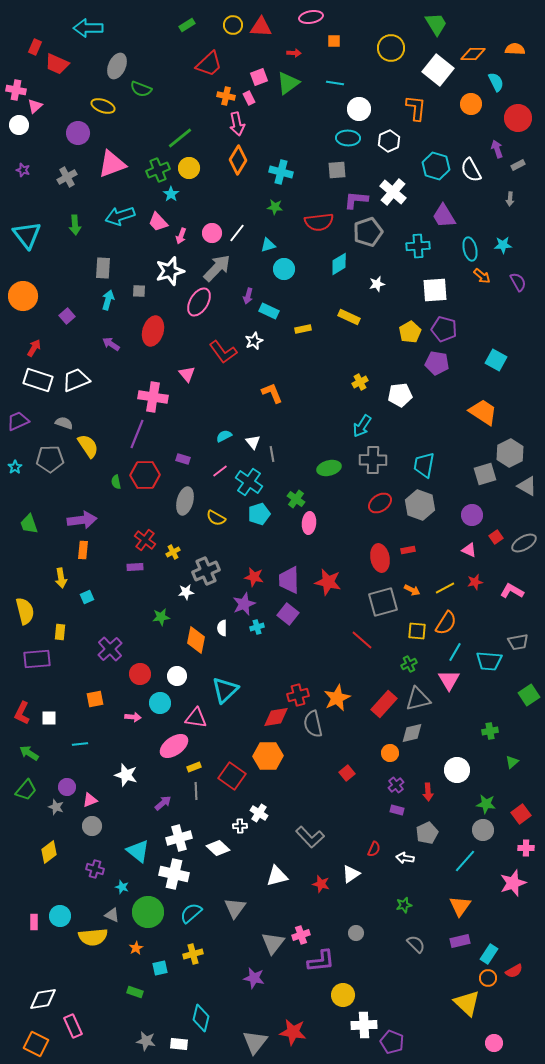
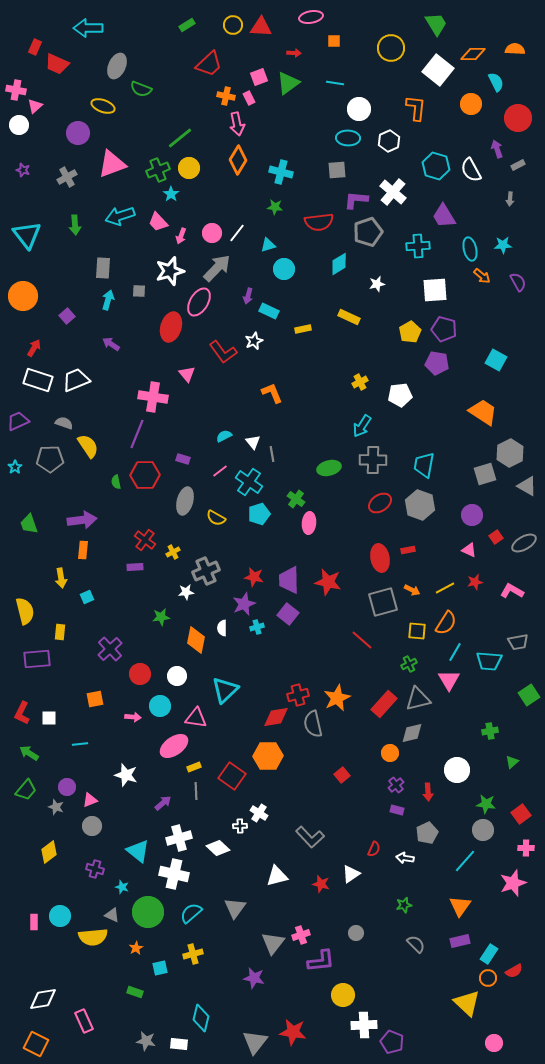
red ellipse at (153, 331): moved 18 px right, 4 px up
cyan circle at (160, 703): moved 3 px down
red square at (347, 773): moved 5 px left, 2 px down
pink rectangle at (73, 1026): moved 11 px right, 5 px up
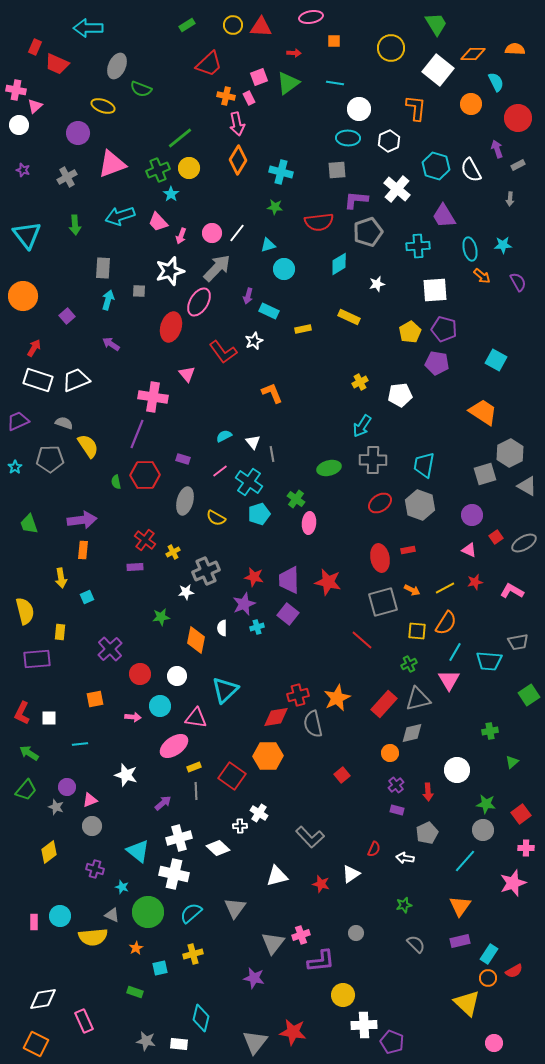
white cross at (393, 192): moved 4 px right, 3 px up
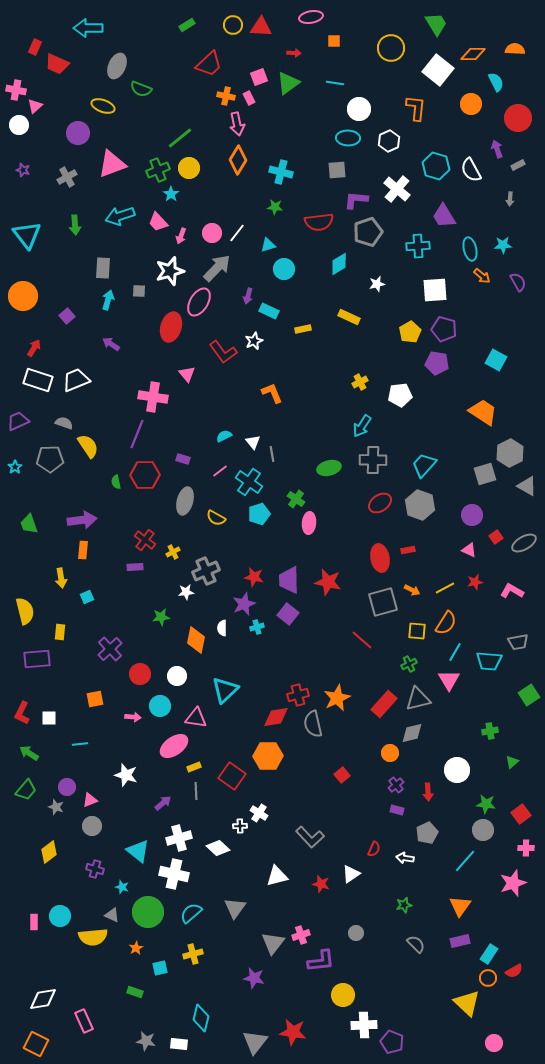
cyan trapezoid at (424, 465): rotated 32 degrees clockwise
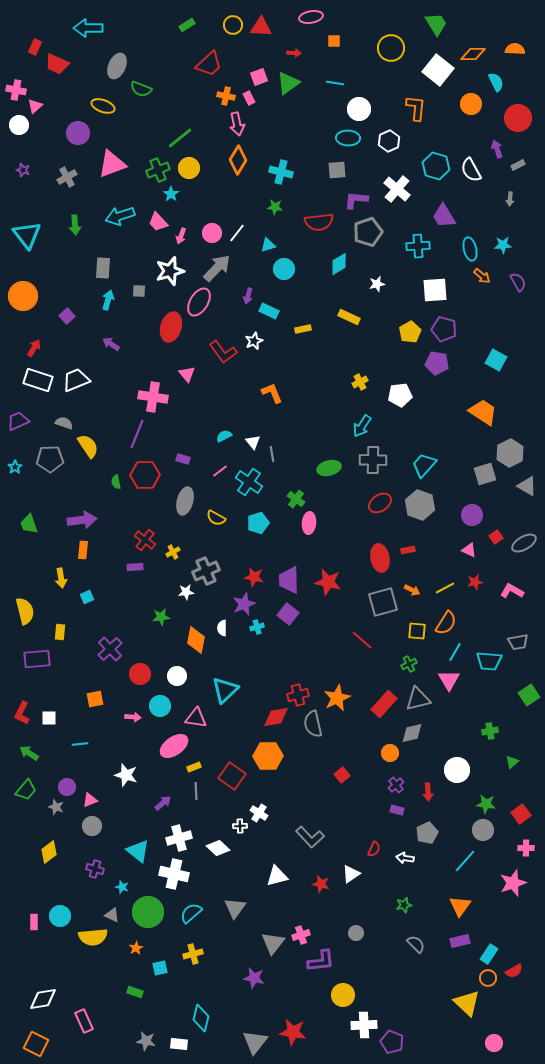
cyan pentagon at (259, 514): moved 1 px left, 9 px down
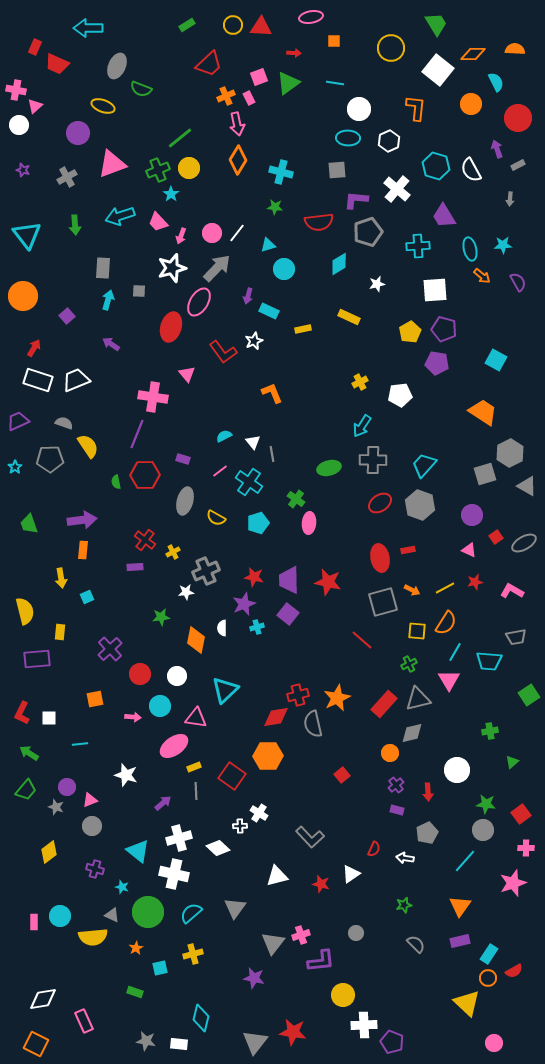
orange cross at (226, 96): rotated 36 degrees counterclockwise
white star at (170, 271): moved 2 px right, 3 px up
gray trapezoid at (518, 642): moved 2 px left, 5 px up
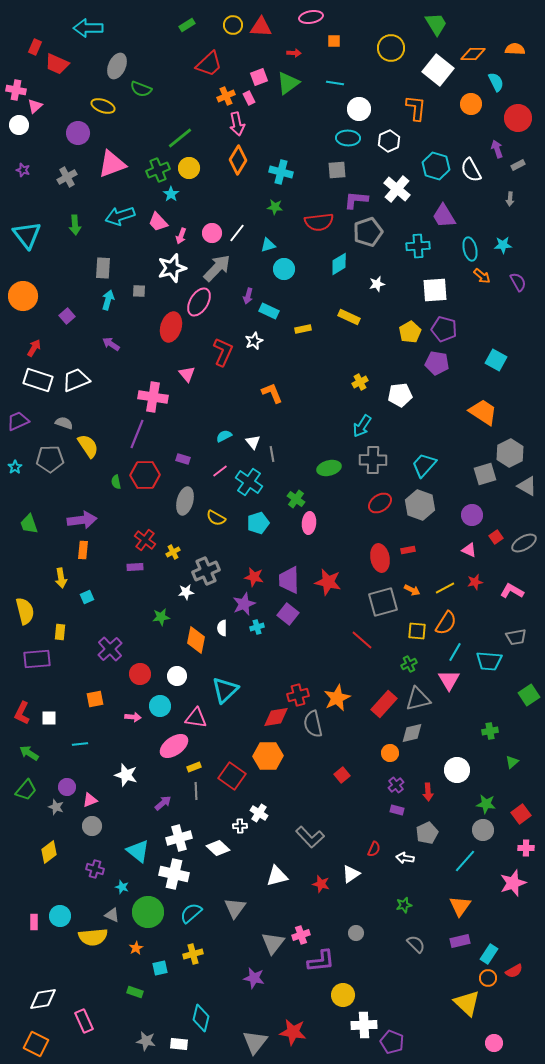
red L-shape at (223, 352): rotated 120 degrees counterclockwise
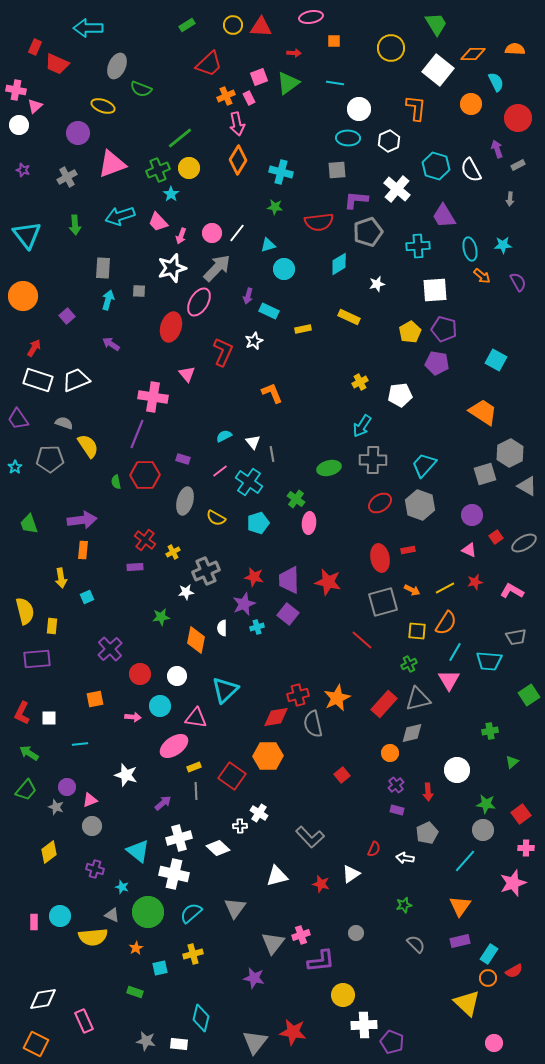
purple trapezoid at (18, 421): moved 2 px up; rotated 100 degrees counterclockwise
yellow rectangle at (60, 632): moved 8 px left, 6 px up
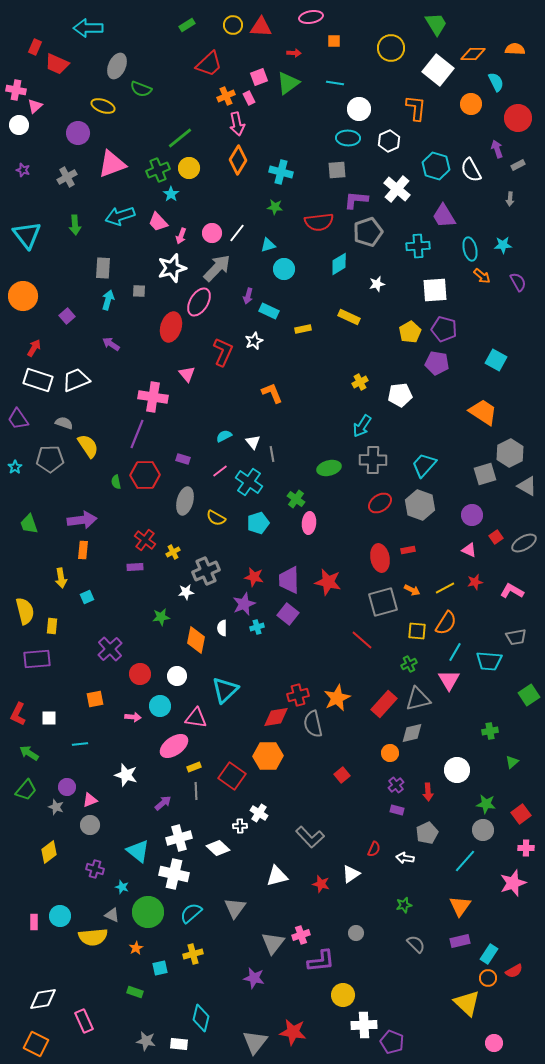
red L-shape at (22, 713): moved 4 px left, 1 px down
gray circle at (92, 826): moved 2 px left, 1 px up
